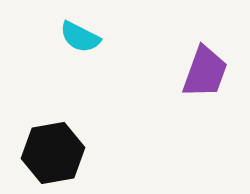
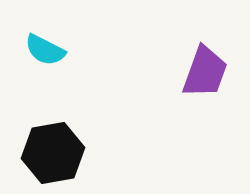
cyan semicircle: moved 35 px left, 13 px down
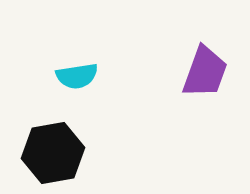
cyan semicircle: moved 32 px right, 26 px down; rotated 36 degrees counterclockwise
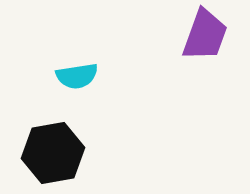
purple trapezoid: moved 37 px up
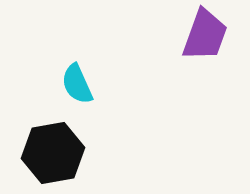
cyan semicircle: moved 8 px down; rotated 75 degrees clockwise
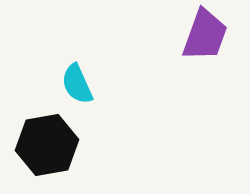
black hexagon: moved 6 px left, 8 px up
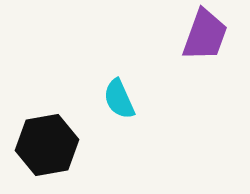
cyan semicircle: moved 42 px right, 15 px down
